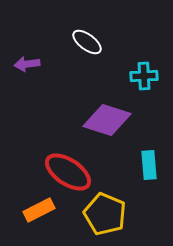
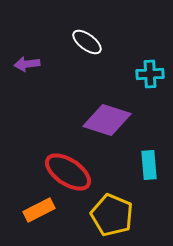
cyan cross: moved 6 px right, 2 px up
yellow pentagon: moved 7 px right, 1 px down
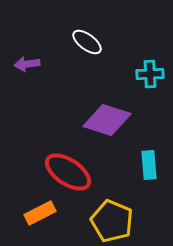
orange rectangle: moved 1 px right, 3 px down
yellow pentagon: moved 6 px down
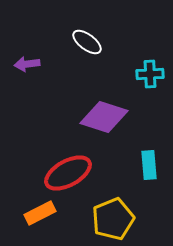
purple diamond: moved 3 px left, 3 px up
red ellipse: moved 1 px down; rotated 63 degrees counterclockwise
yellow pentagon: moved 1 px right, 2 px up; rotated 27 degrees clockwise
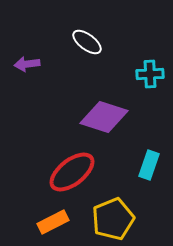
cyan rectangle: rotated 24 degrees clockwise
red ellipse: moved 4 px right, 1 px up; rotated 9 degrees counterclockwise
orange rectangle: moved 13 px right, 9 px down
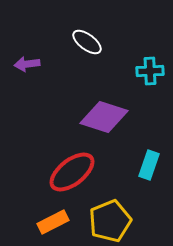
cyan cross: moved 3 px up
yellow pentagon: moved 3 px left, 2 px down
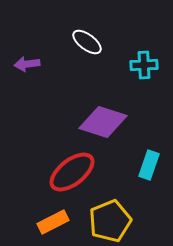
cyan cross: moved 6 px left, 6 px up
purple diamond: moved 1 px left, 5 px down
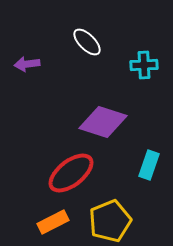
white ellipse: rotated 8 degrees clockwise
red ellipse: moved 1 px left, 1 px down
